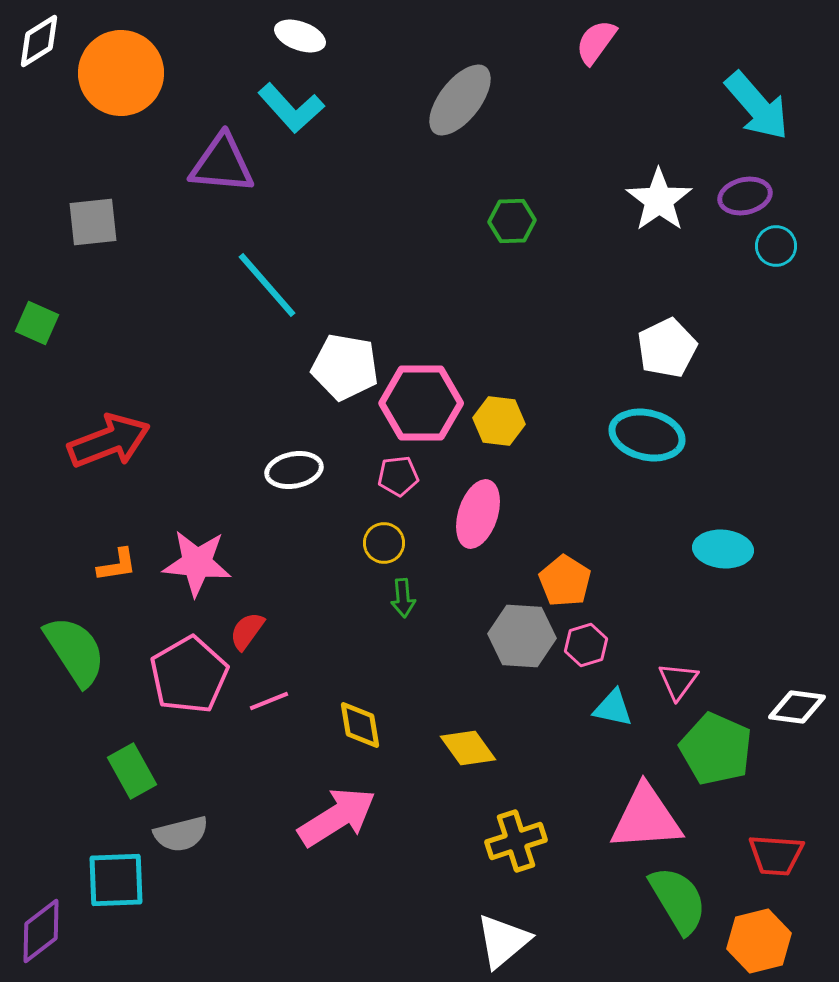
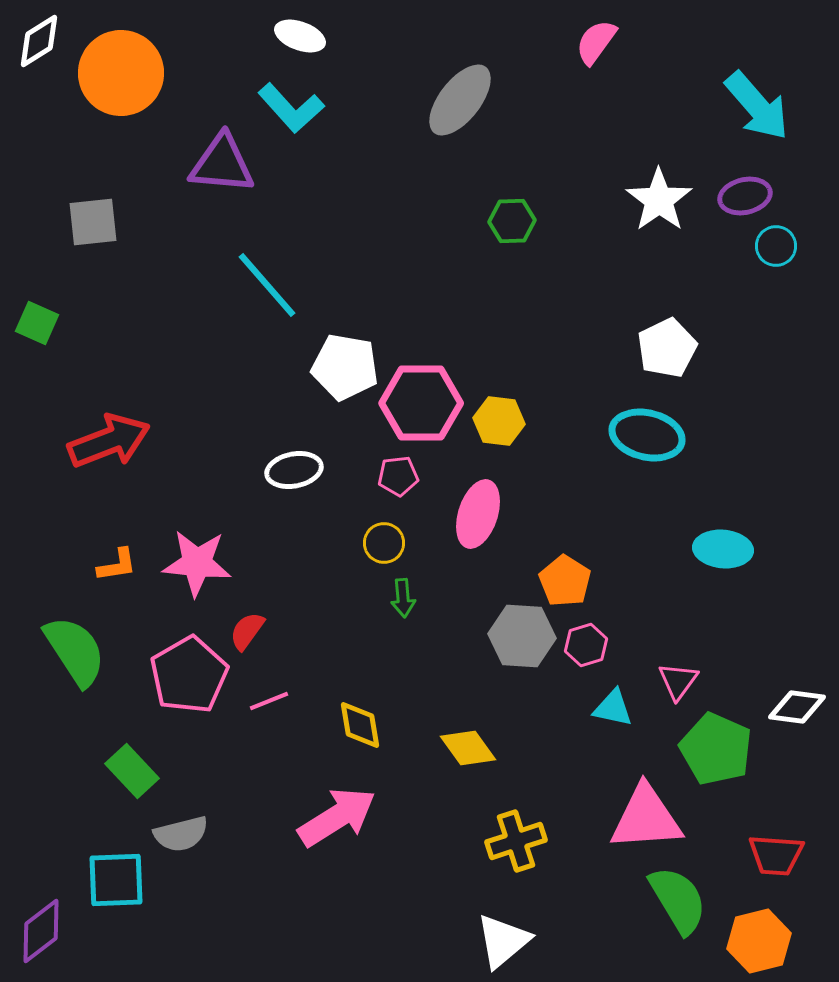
green rectangle at (132, 771): rotated 14 degrees counterclockwise
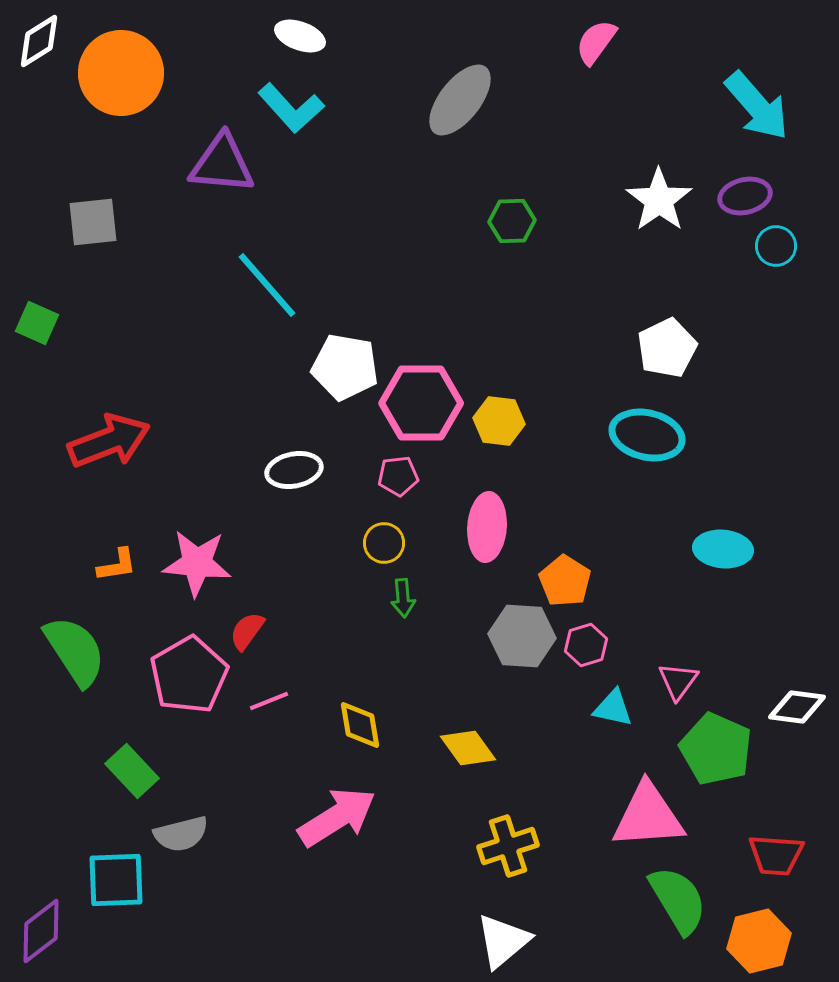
pink ellipse at (478, 514): moved 9 px right, 13 px down; rotated 14 degrees counterclockwise
pink triangle at (646, 818): moved 2 px right, 2 px up
yellow cross at (516, 841): moved 8 px left, 5 px down
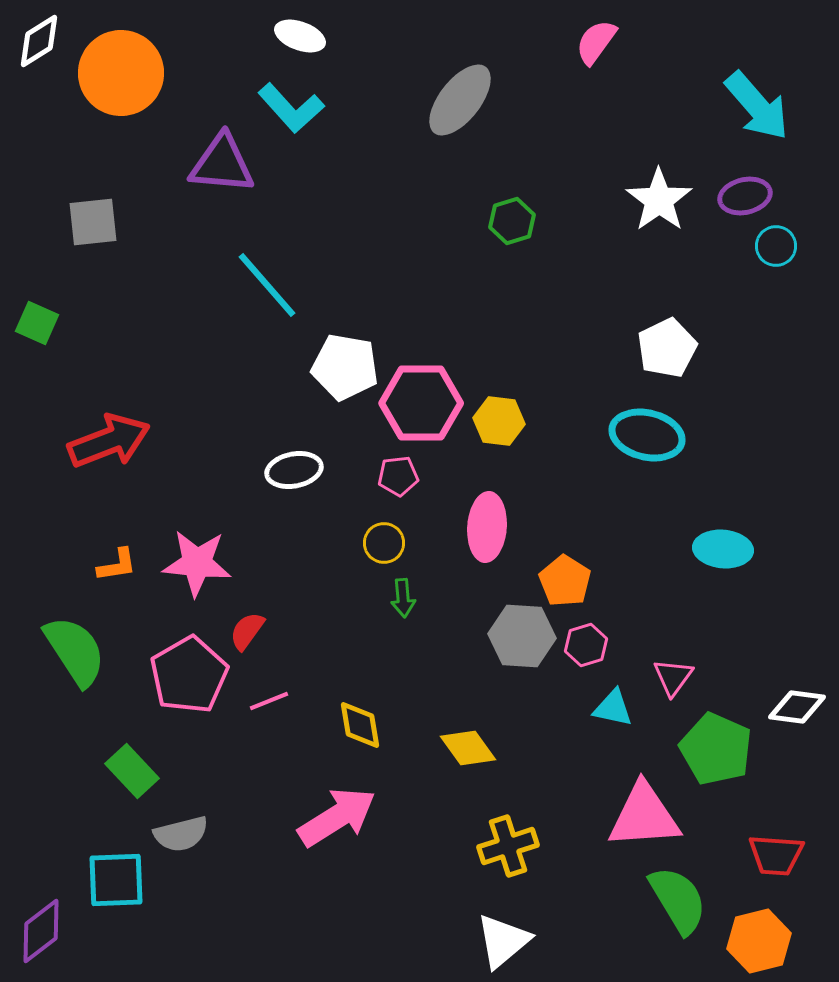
green hexagon at (512, 221): rotated 15 degrees counterclockwise
pink triangle at (678, 681): moved 5 px left, 4 px up
pink triangle at (648, 816): moved 4 px left
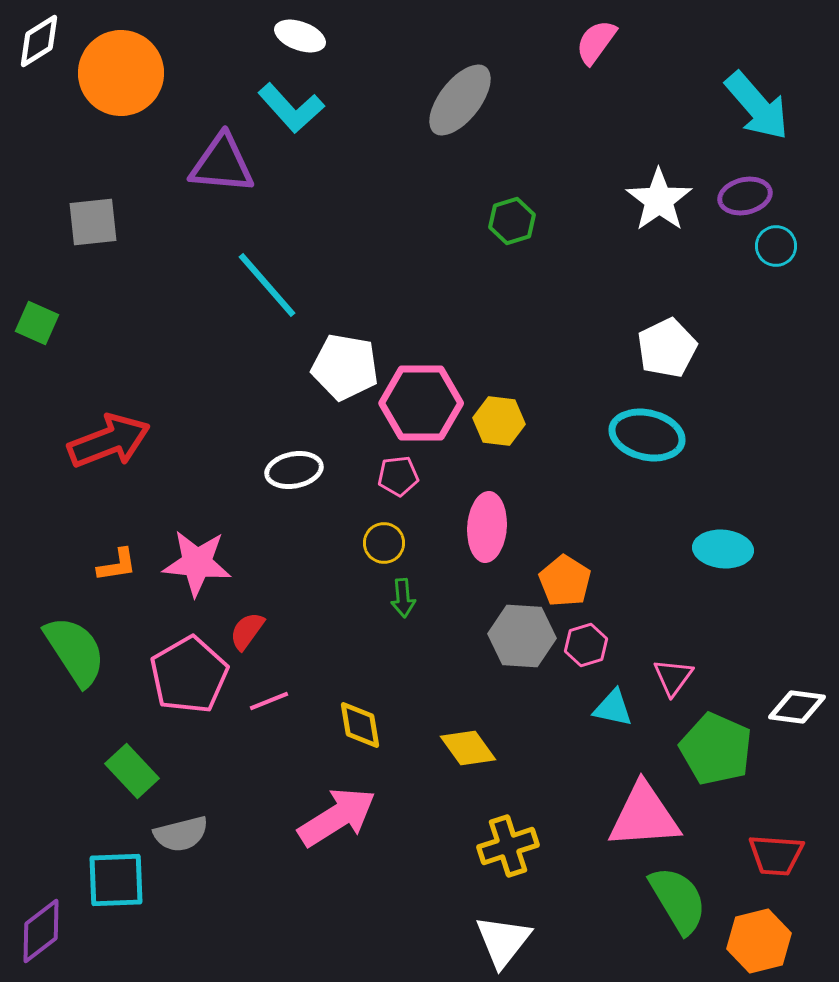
white triangle at (503, 941): rotated 12 degrees counterclockwise
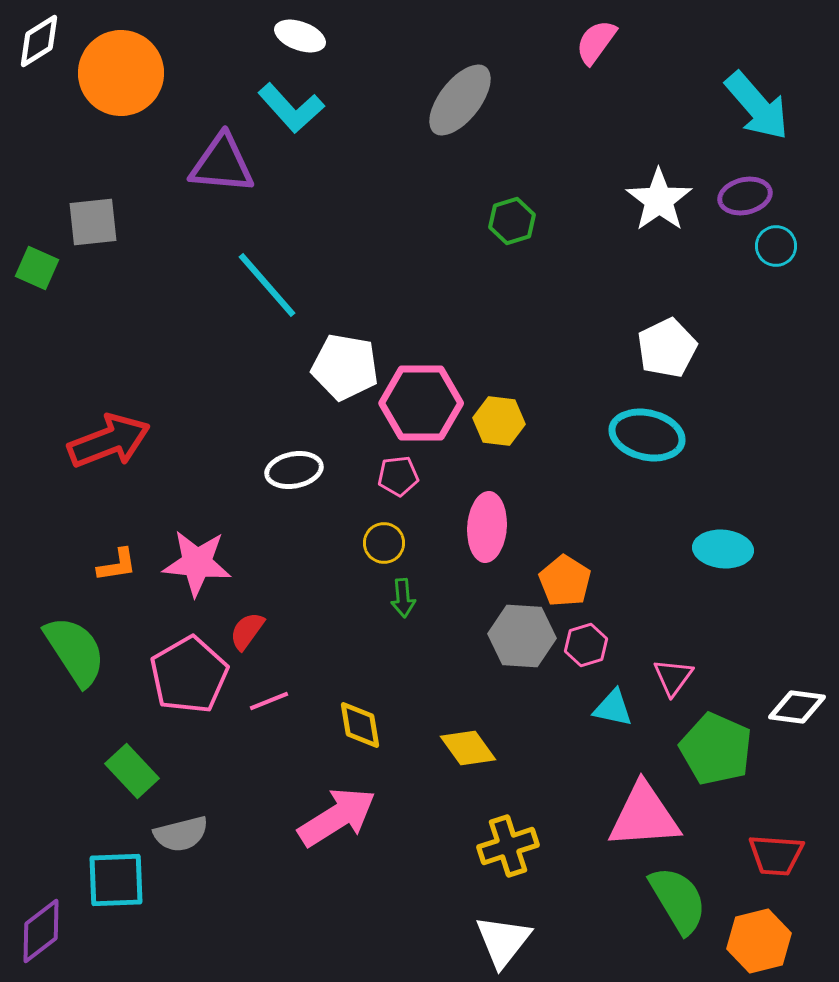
green square at (37, 323): moved 55 px up
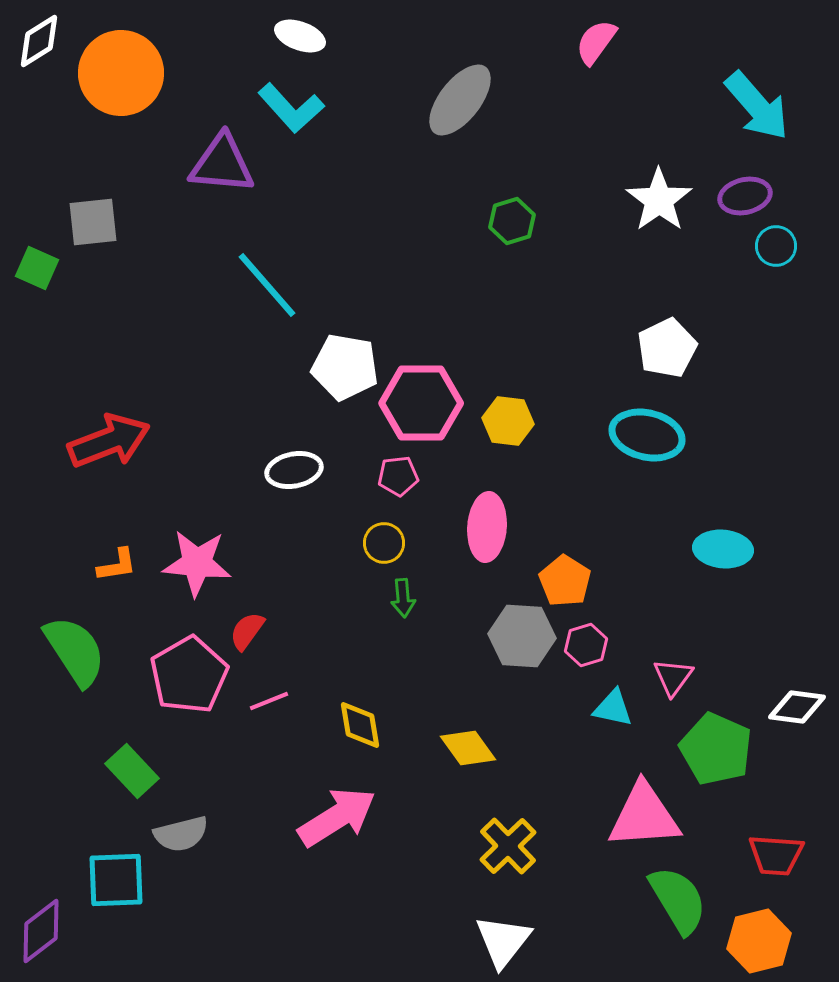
yellow hexagon at (499, 421): moved 9 px right
yellow cross at (508, 846): rotated 26 degrees counterclockwise
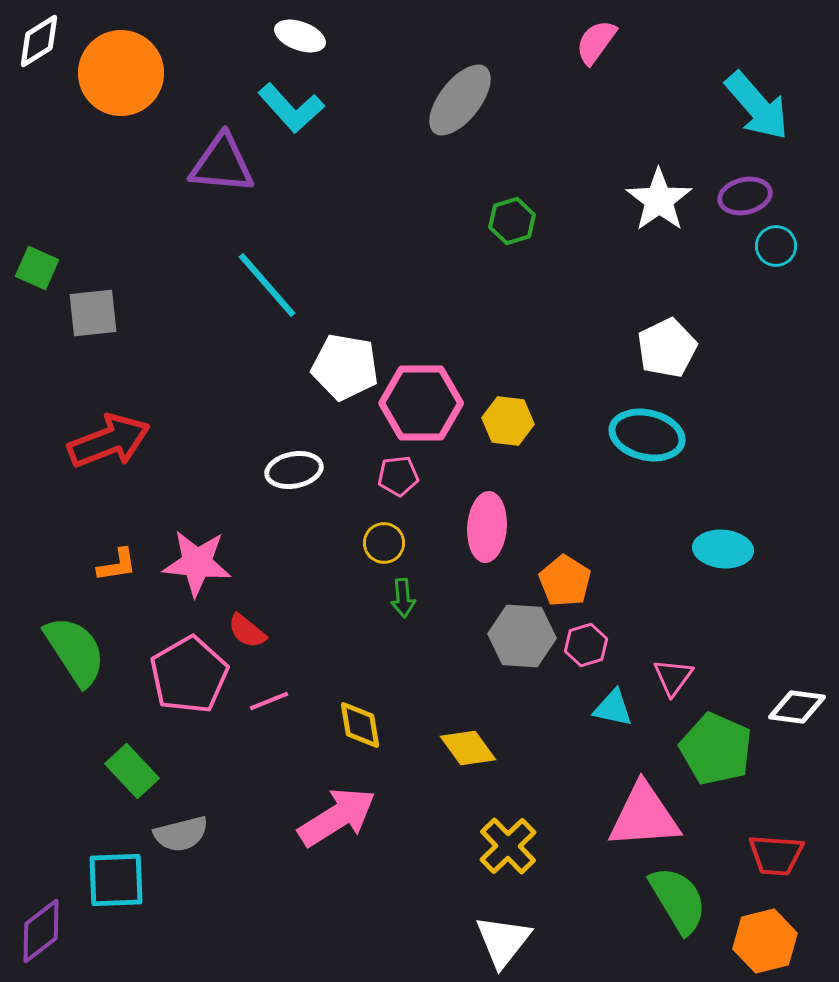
gray square at (93, 222): moved 91 px down
red semicircle at (247, 631): rotated 87 degrees counterclockwise
orange hexagon at (759, 941): moved 6 px right
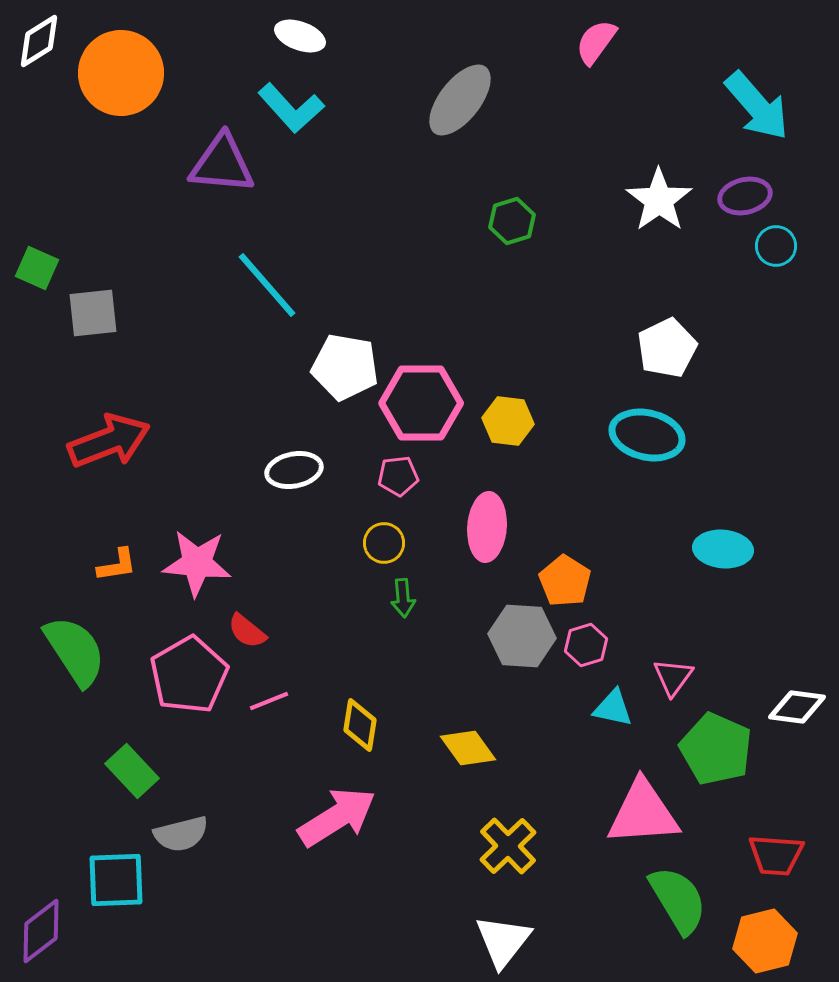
yellow diamond at (360, 725): rotated 18 degrees clockwise
pink triangle at (644, 816): moved 1 px left, 3 px up
